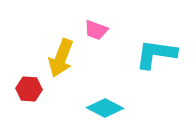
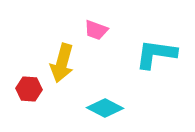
yellow arrow: moved 1 px right, 5 px down; rotated 6 degrees counterclockwise
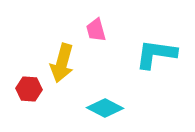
pink trapezoid: rotated 55 degrees clockwise
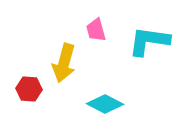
cyan L-shape: moved 7 px left, 13 px up
yellow arrow: moved 2 px right
cyan diamond: moved 4 px up
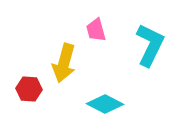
cyan L-shape: moved 1 px right, 4 px down; rotated 108 degrees clockwise
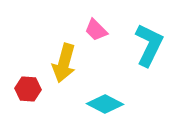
pink trapezoid: rotated 30 degrees counterclockwise
cyan L-shape: moved 1 px left
red hexagon: moved 1 px left
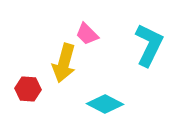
pink trapezoid: moved 9 px left, 4 px down
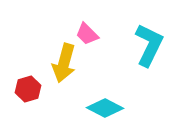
red hexagon: rotated 20 degrees counterclockwise
cyan diamond: moved 4 px down
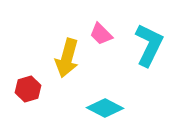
pink trapezoid: moved 14 px right
yellow arrow: moved 3 px right, 5 px up
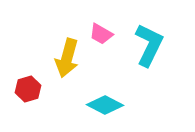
pink trapezoid: rotated 15 degrees counterclockwise
cyan diamond: moved 3 px up
